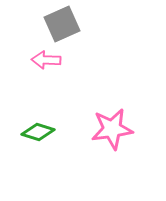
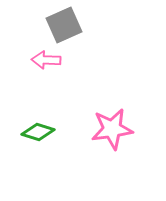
gray square: moved 2 px right, 1 px down
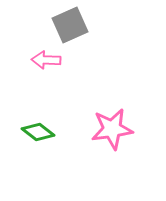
gray square: moved 6 px right
green diamond: rotated 20 degrees clockwise
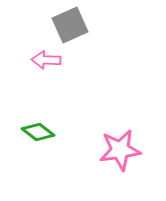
pink star: moved 8 px right, 21 px down
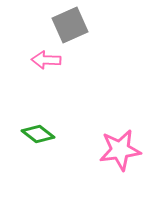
green diamond: moved 2 px down
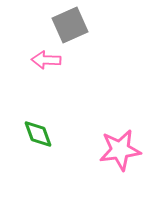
green diamond: rotated 32 degrees clockwise
